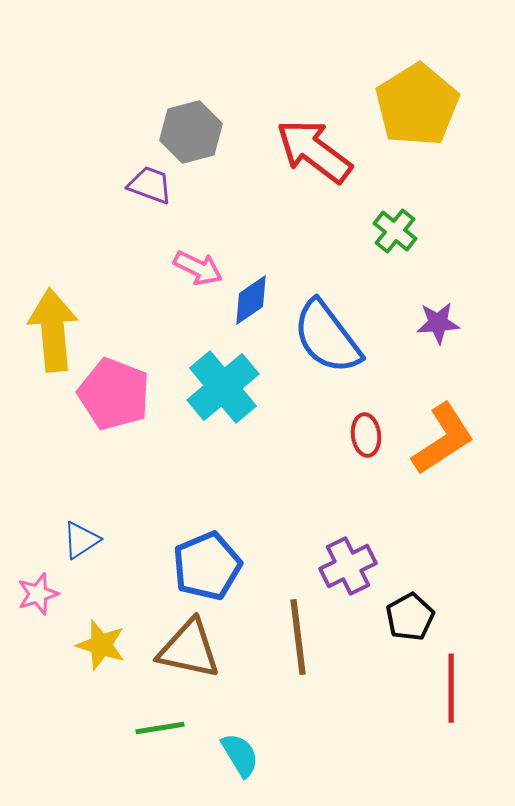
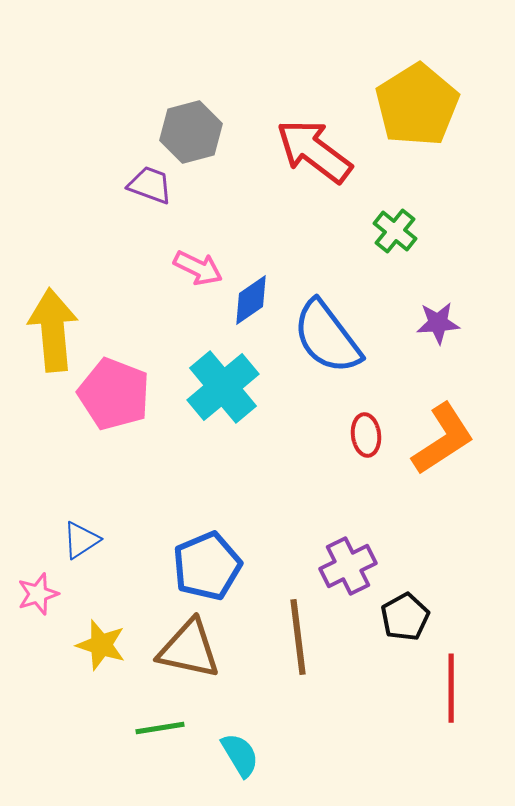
black pentagon: moved 5 px left
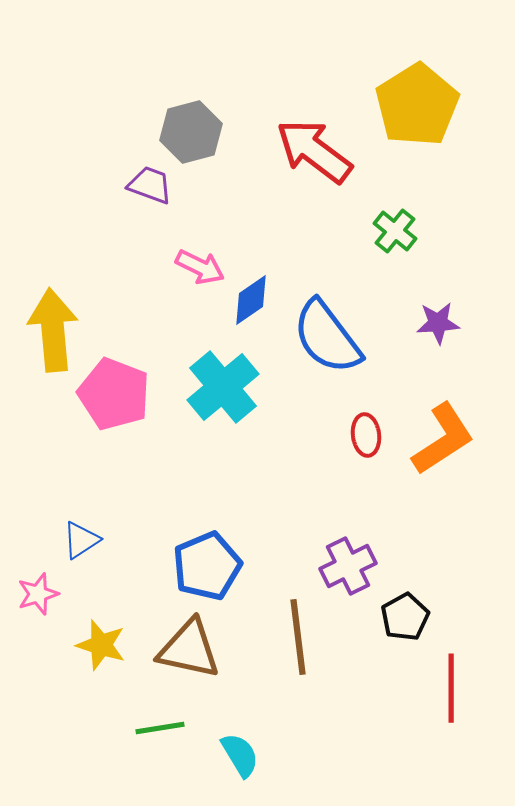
pink arrow: moved 2 px right, 1 px up
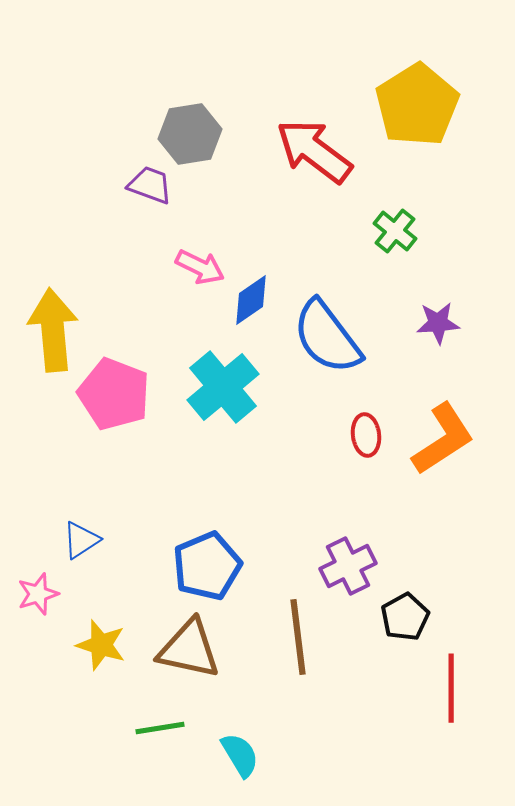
gray hexagon: moved 1 px left, 2 px down; rotated 6 degrees clockwise
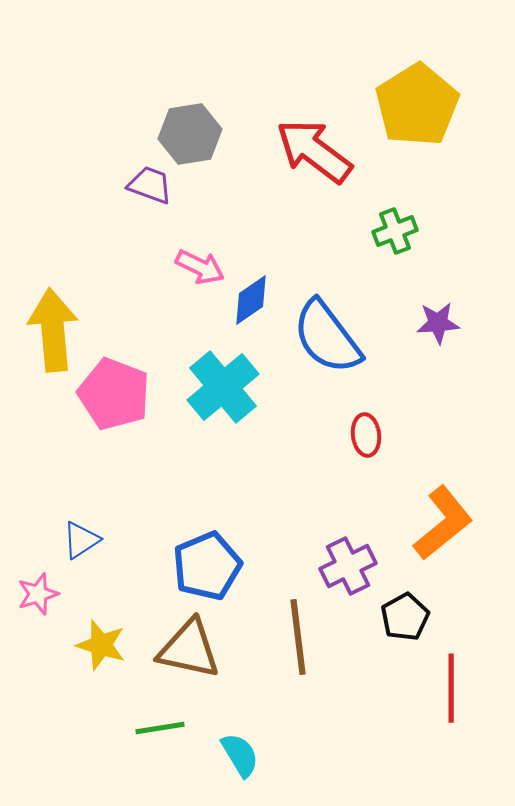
green cross: rotated 30 degrees clockwise
orange L-shape: moved 84 px down; rotated 6 degrees counterclockwise
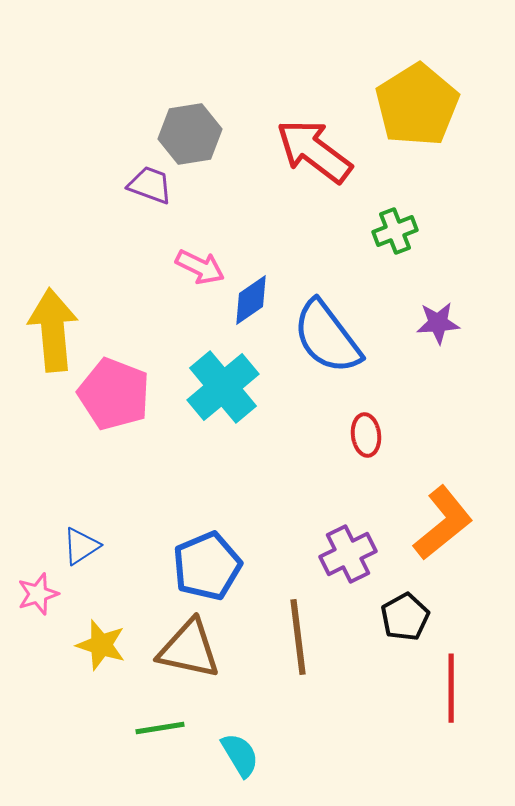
blue triangle: moved 6 px down
purple cross: moved 12 px up
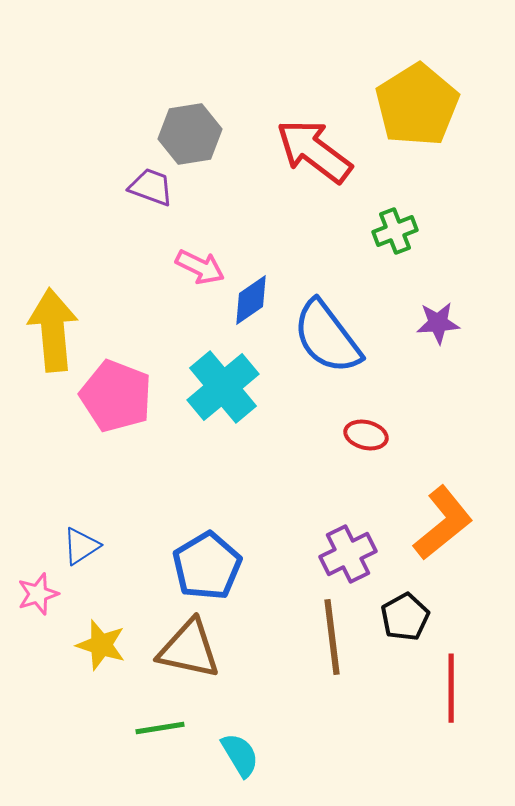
purple trapezoid: moved 1 px right, 2 px down
pink pentagon: moved 2 px right, 2 px down
red ellipse: rotated 69 degrees counterclockwise
blue pentagon: rotated 8 degrees counterclockwise
brown line: moved 34 px right
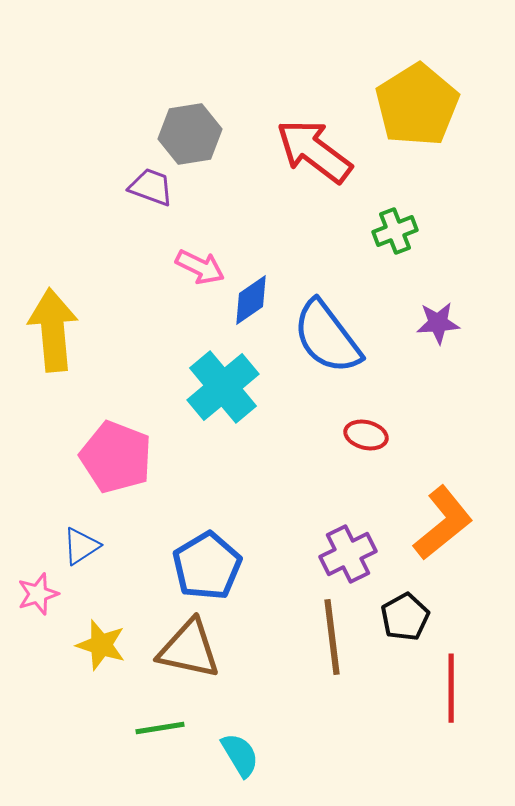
pink pentagon: moved 61 px down
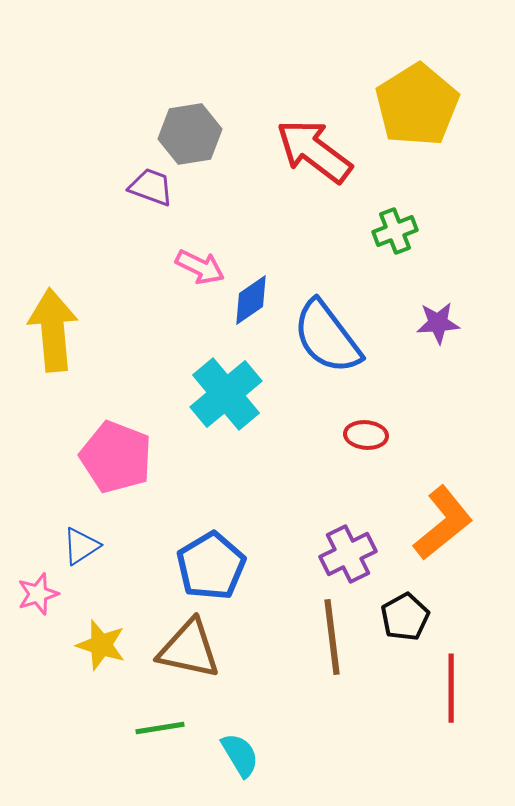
cyan cross: moved 3 px right, 7 px down
red ellipse: rotated 9 degrees counterclockwise
blue pentagon: moved 4 px right
